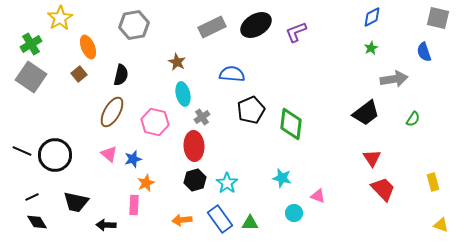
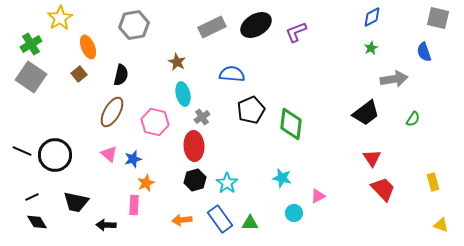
pink triangle at (318, 196): rotated 49 degrees counterclockwise
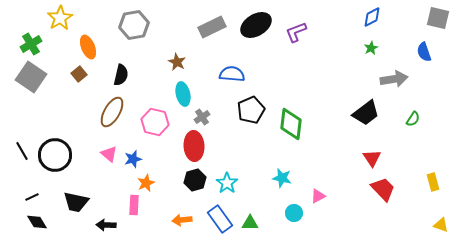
black line at (22, 151): rotated 36 degrees clockwise
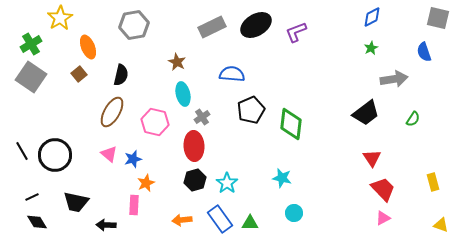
pink triangle at (318, 196): moved 65 px right, 22 px down
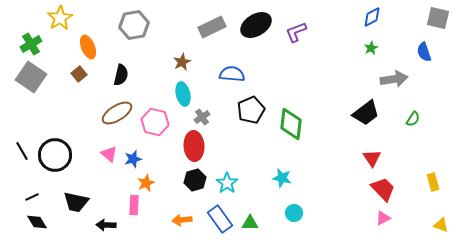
brown star at (177, 62): moved 5 px right; rotated 18 degrees clockwise
brown ellipse at (112, 112): moved 5 px right, 1 px down; rotated 28 degrees clockwise
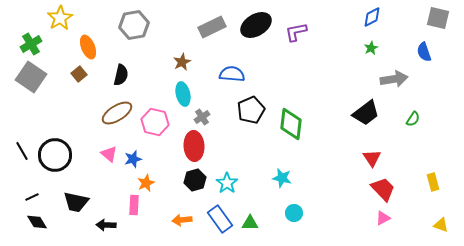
purple L-shape at (296, 32): rotated 10 degrees clockwise
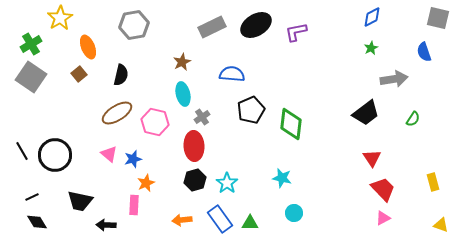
black trapezoid at (76, 202): moved 4 px right, 1 px up
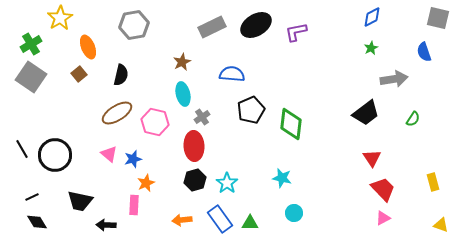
black line at (22, 151): moved 2 px up
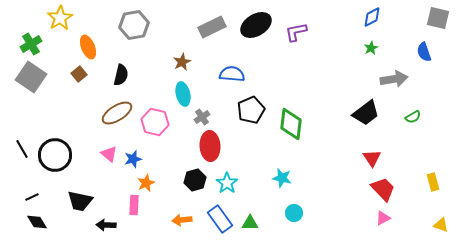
green semicircle at (413, 119): moved 2 px up; rotated 28 degrees clockwise
red ellipse at (194, 146): moved 16 px right
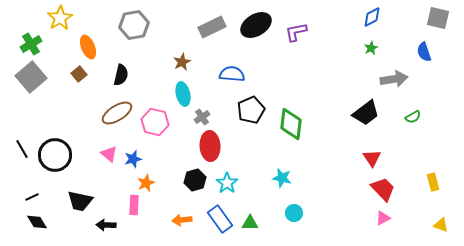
gray square at (31, 77): rotated 16 degrees clockwise
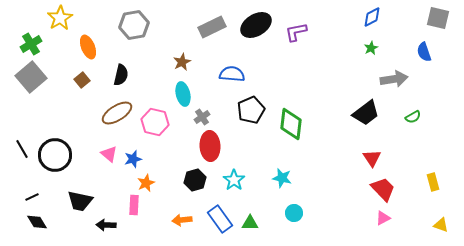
brown square at (79, 74): moved 3 px right, 6 px down
cyan star at (227, 183): moved 7 px right, 3 px up
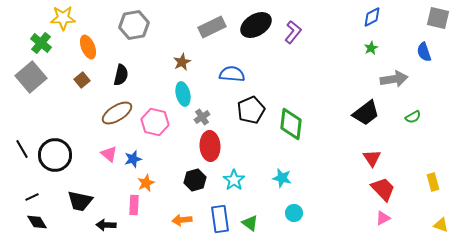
yellow star at (60, 18): moved 3 px right; rotated 30 degrees clockwise
purple L-shape at (296, 32): moved 3 px left; rotated 140 degrees clockwise
green cross at (31, 44): moved 10 px right, 1 px up; rotated 20 degrees counterclockwise
blue rectangle at (220, 219): rotated 28 degrees clockwise
green triangle at (250, 223): rotated 36 degrees clockwise
